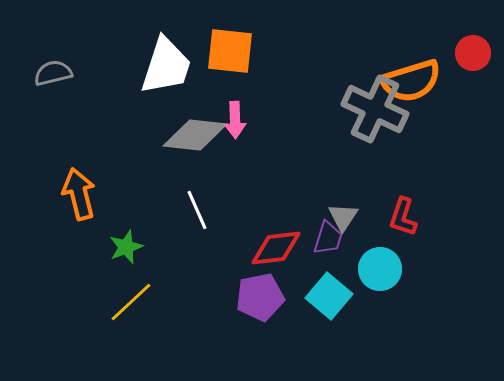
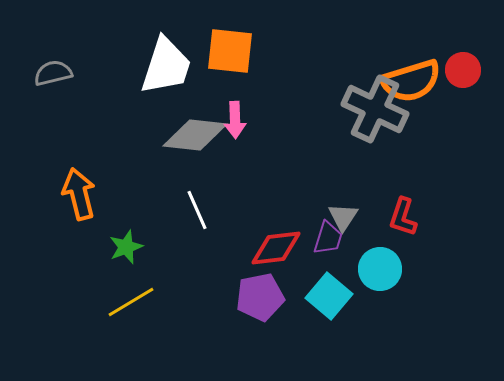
red circle: moved 10 px left, 17 px down
yellow line: rotated 12 degrees clockwise
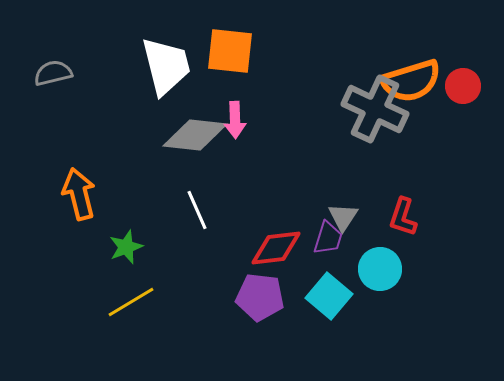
white trapezoid: rotated 32 degrees counterclockwise
red circle: moved 16 px down
purple pentagon: rotated 18 degrees clockwise
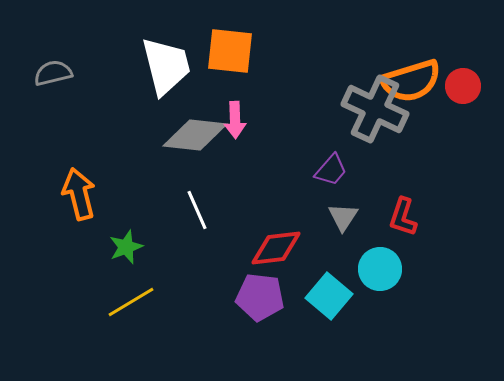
purple trapezoid: moved 3 px right, 68 px up; rotated 24 degrees clockwise
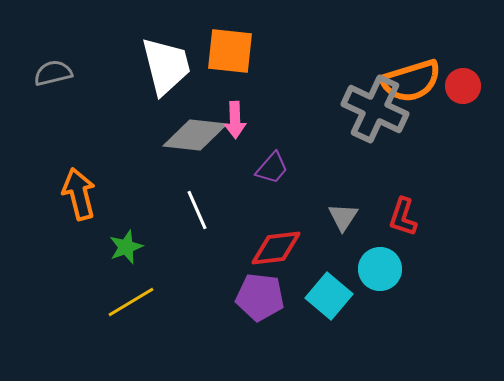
purple trapezoid: moved 59 px left, 2 px up
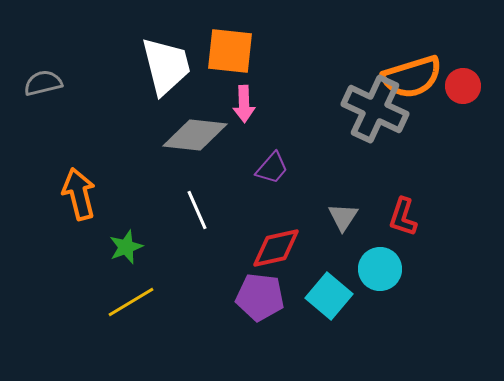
gray semicircle: moved 10 px left, 10 px down
orange semicircle: moved 1 px right, 4 px up
pink arrow: moved 9 px right, 16 px up
red diamond: rotated 6 degrees counterclockwise
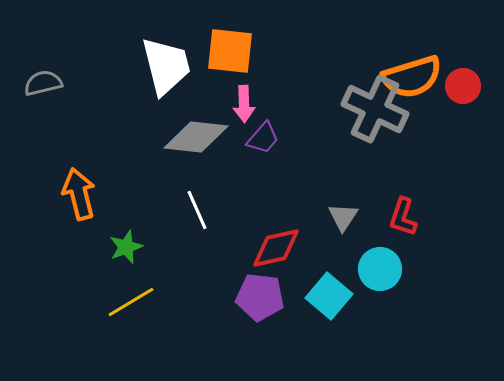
gray diamond: moved 1 px right, 2 px down
purple trapezoid: moved 9 px left, 30 px up
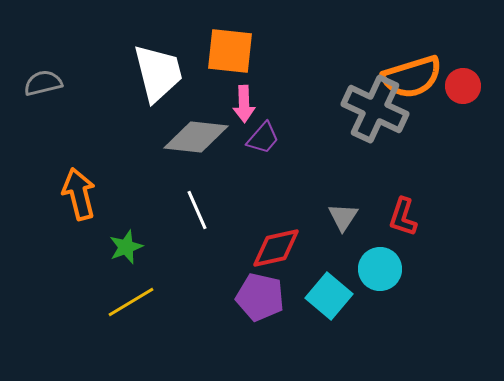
white trapezoid: moved 8 px left, 7 px down
purple pentagon: rotated 6 degrees clockwise
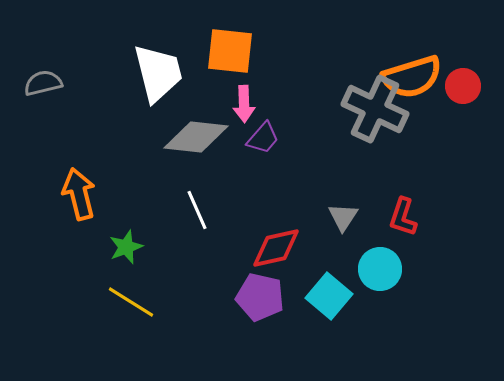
yellow line: rotated 63 degrees clockwise
